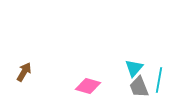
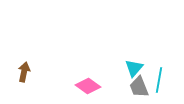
brown arrow: rotated 18 degrees counterclockwise
pink diamond: rotated 20 degrees clockwise
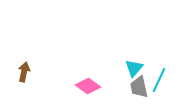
cyan line: rotated 15 degrees clockwise
gray trapezoid: rotated 10 degrees clockwise
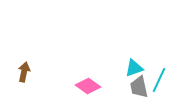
cyan triangle: rotated 30 degrees clockwise
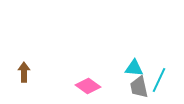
cyan triangle: rotated 24 degrees clockwise
brown arrow: rotated 12 degrees counterclockwise
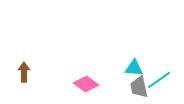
cyan line: rotated 30 degrees clockwise
pink diamond: moved 2 px left, 2 px up
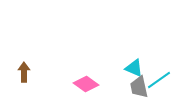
cyan triangle: rotated 18 degrees clockwise
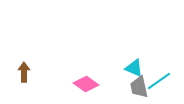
cyan line: moved 1 px down
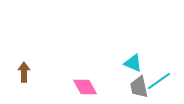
cyan triangle: moved 1 px left, 5 px up
pink diamond: moved 1 px left, 3 px down; rotated 25 degrees clockwise
